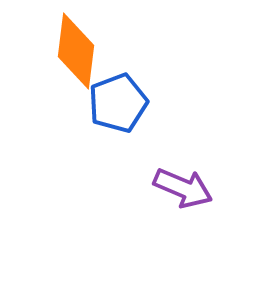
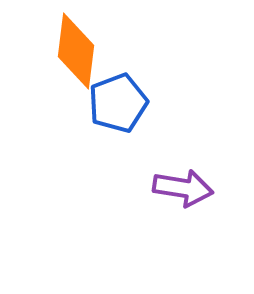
purple arrow: rotated 14 degrees counterclockwise
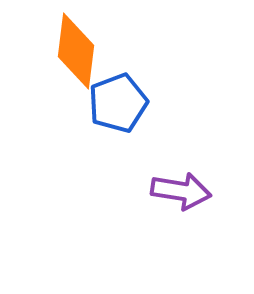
purple arrow: moved 2 px left, 3 px down
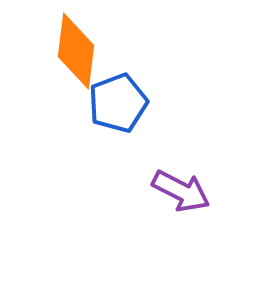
purple arrow: rotated 18 degrees clockwise
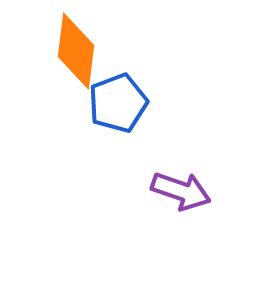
purple arrow: rotated 8 degrees counterclockwise
